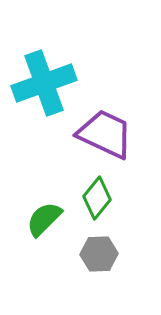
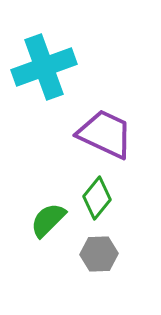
cyan cross: moved 16 px up
green semicircle: moved 4 px right, 1 px down
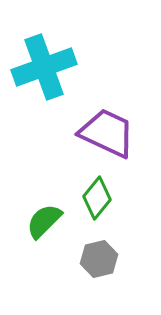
purple trapezoid: moved 2 px right, 1 px up
green semicircle: moved 4 px left, 1 px down
gray hexagon: moved 5 px down; rotated 12 degrees counterclockwise
